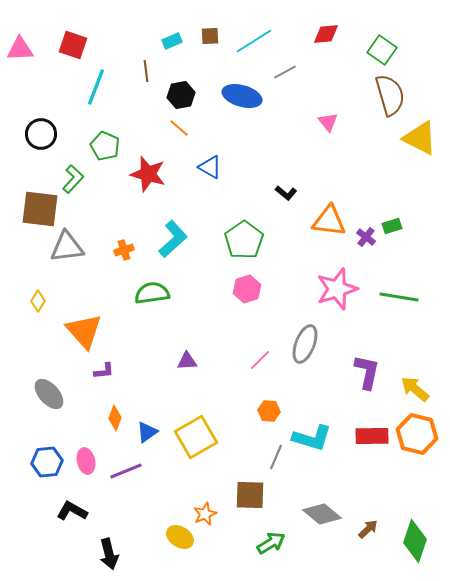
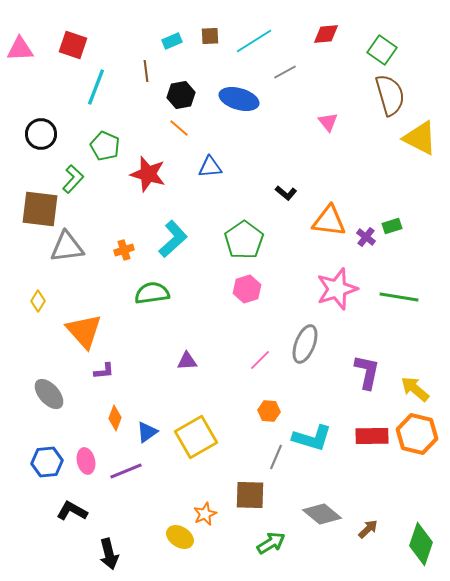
blue ellipse at (242, 96): moved 3 px left, 3 px down
blue triangle at (210, 167): rotated 35 degrees counterclockwise
green diamond at (415, 541): moved 6 px right, 3 px down
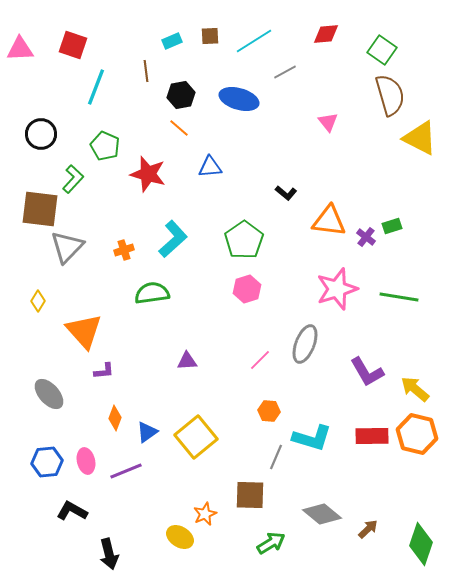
gray triangle at (67, 247): rotated 39 degrees counterclockwise
purple L-shape at (367, 372): rotated 138 degrees clockwise
yellow square at (196, 437): rotated 9 degrees counterclockwise
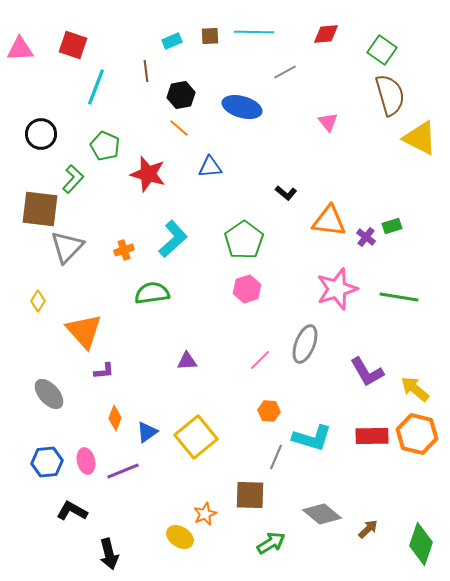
cyan line at (254, 41): moved 9 px up; rotated 33 degrees clockwise
blue ellipse at (239, 99): moved 3 px right, 8 px down
purple line at (126, 471): moved 3 px left
